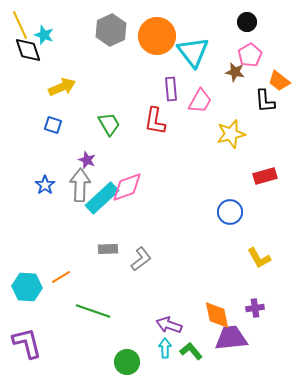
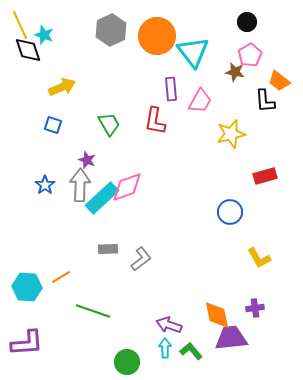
purple L-shape: rotated 100 degrees clockwise
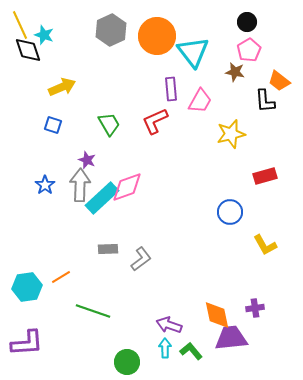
pink pentagon: moved 1 px left, 5 px up
red L-shape: rotated 56 degrees clockwise
yellow L-shape: moved 6 px right, 13 px up
cyan hexagon: rotated 12 degrees counterclockwise
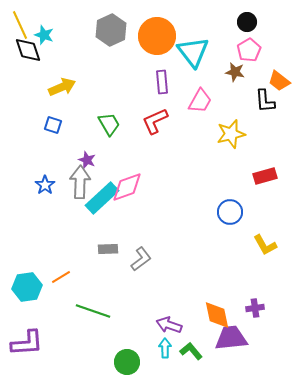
purple rectangle: moved 9 px left, 7 px up
gray arrow: moved 3 px up
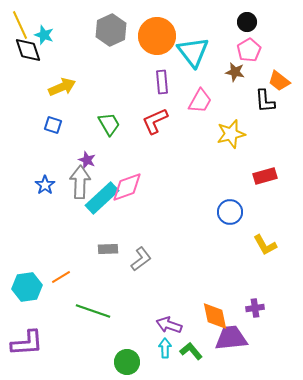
orange diamond: moved 2 px left, 1 px down
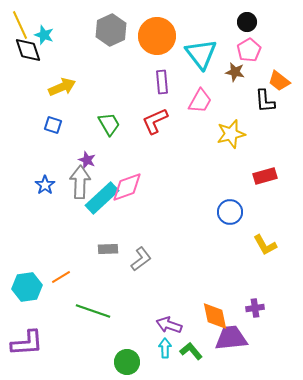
cyan triangle: moved 8 px right, 2 px down
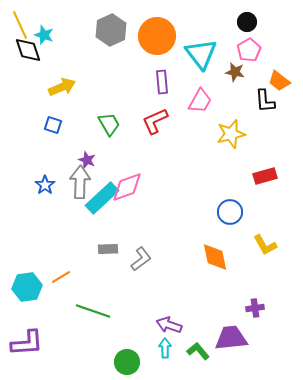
orange diamond: moved 59 px up
green L-shape: moved 7 px right
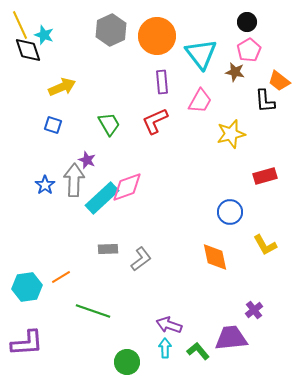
gray arrow: moved 6 px left, 2 px up
purple cross: moved 1 px left, 2 px down; rotated 30 degrees counterclockwise
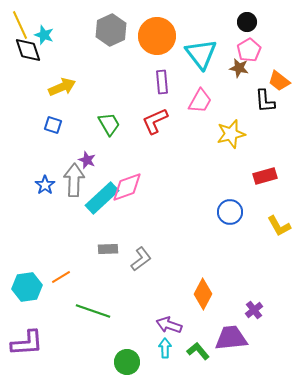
brown star: moved 4 px right, 4 px up
yellow L-shape: moved 14 px right, 19 px up
orange diamond: moved 12 px left, 37 px down; rotated 40 degrees clockwise
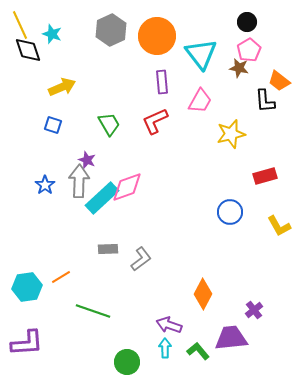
cyan star: moved 8 px right, 1 px up
gray arrow: moved 5 px right, 1 px down
